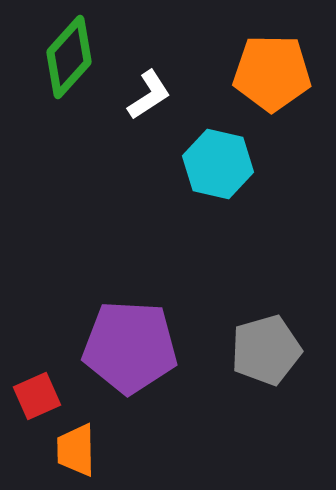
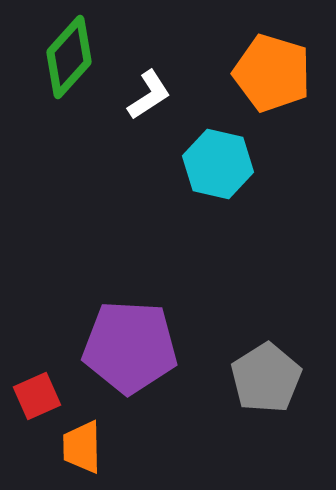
orange pentagon: rotated 16 degrees clockwise
gray pentagon: moved 28 px down; rotated 16 degrees counterclockwise
orange trapezoid: moved 6 px right, 3 px up
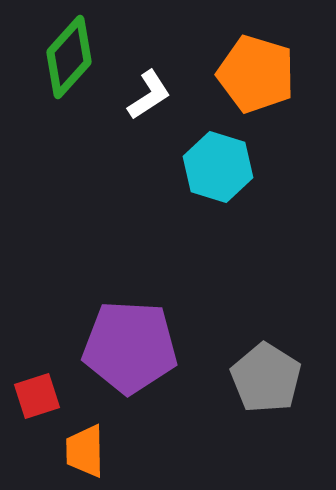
orange pentagon: moved 16 px left, 1 px down
cyan hexagon: moved 3 px down; rotated 4 degrees clockwise
gray pentagon: rotated 8 degrees counterclockwise
red square: rotated 6 degrees clockwise
orange trapezoid: moved 3 px right, 4 px down
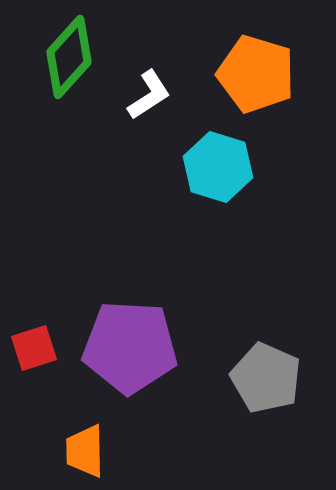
gray pentagon: rotated 8 degrees counterclockwise
red square: moved 3 px left, 48 px up
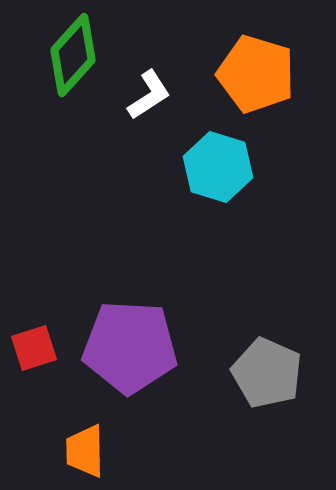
green diamond: moved 4 px right, 2 px up
gray pentagon: moved 1 px right, 5 px up
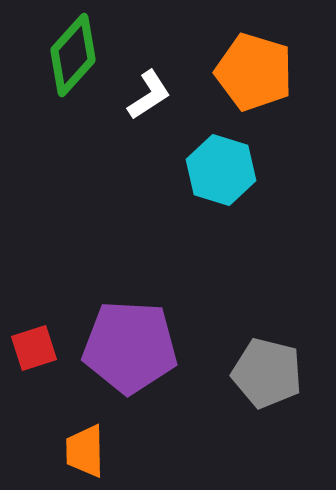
orange pentagon: moved 2 px left, 2 px up
cyan hexagon: moved 3 px right, 3 px down
gray pentagon: rotated 10 degrees counterclockwise
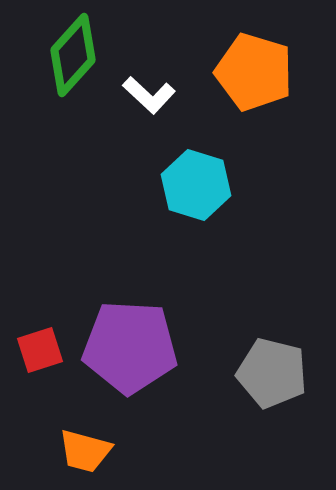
white L-shape: rotated 76 degrees clockwise
cyan hexagon: moved 25 px left, 15 px down
red square: moved 6 px right, 2 px down
gray pentagon: moved 5 px right
orange trapezoid: rotated 74 degrees counterclockwise
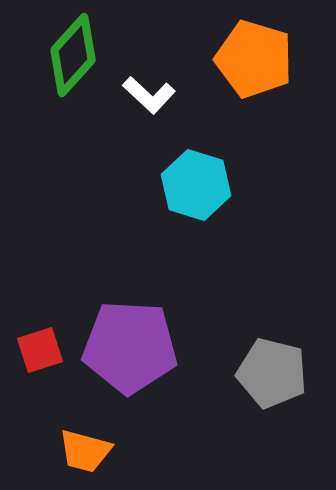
orange pentagon: moved 13 px up
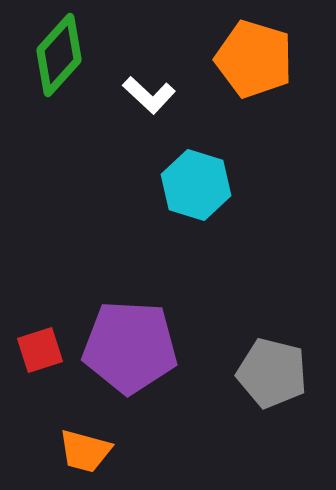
green diamond: moved 14 px left
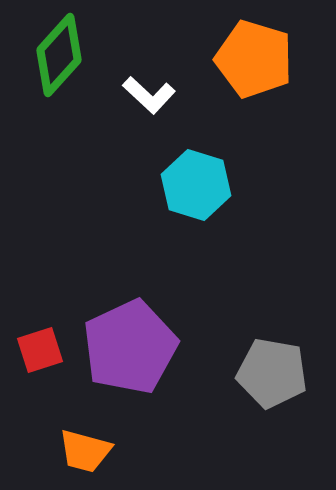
purple pentagon: rotated 28 degrees counterclockwise
gray pentagon: rotated 4 degrees counterclockwise
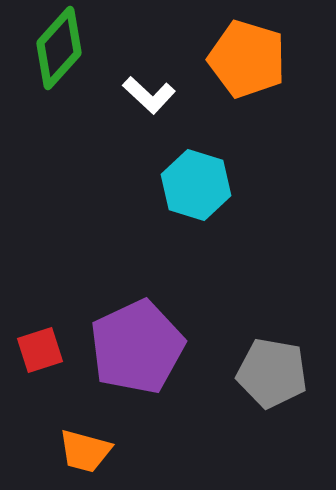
green diamond: moved 7 px up
orange pentagon: moved 7 px left
purple pentagon: moved 7 px right
